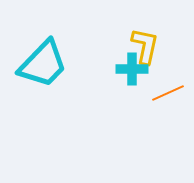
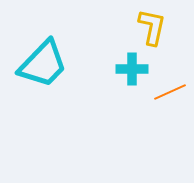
yellow L-shape: moved 7 px right, 19 px up
orange line: moved 2 px right, 1 px up
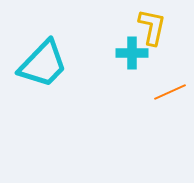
cyan cross: moved 16 px up
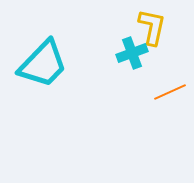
cyan cross: rotated 20 degrees counterclockwise
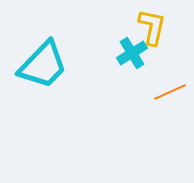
cyan cross: rotated 12 degrees counterclockwise
cyan trapezoid: moved 1 px down
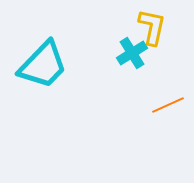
orange line: moved 2 px left, 13 px down
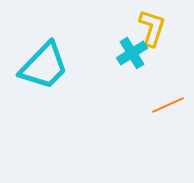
yellow L-shape: moved 1 px down; rotated 6 degrees clockwise
cyan trapezoid: moved 1 px right, 1 px down
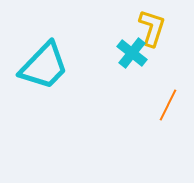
cyan cross: rotated 20 degrees counterclockwise
orange line: rotated 40 degrees counterclockwise
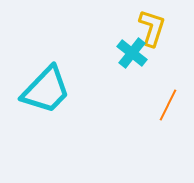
cyan trapezoid: moved 2 px right, 24 px down
